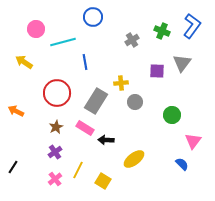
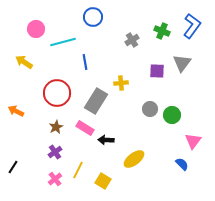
gray circle: moved 15 px right, 7 px down
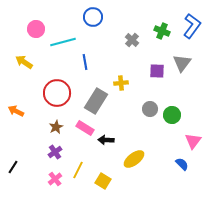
gray cross: rotated 16 degrees counterclockwise
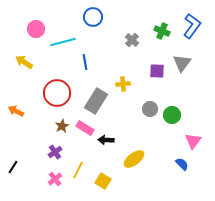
yellow cross: moved 2 px right, 1 px down
brown star: moved 6 px right, 1 px up
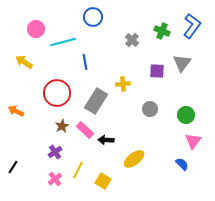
green circle: moved 14 px right
pink rectangle: moved 2 px down; rotated 12 degrees clockwise
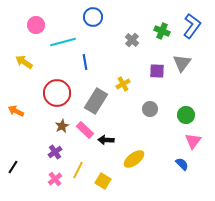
pink circle: moved 4 px up
yellow cross: rotated 24 degrees counterclockwise
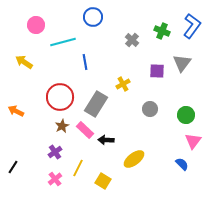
red circle: moved 3 px right, 4 px down
gray rectangle: moved 3 px down
yellow line: moved 2 px up
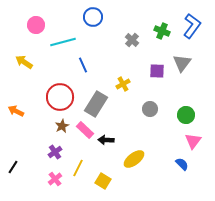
blue line: moved 2 px left, 3 px down; rotated 14 degrees counterclockwise
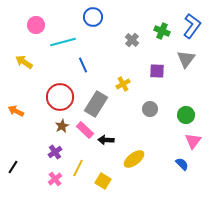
gray triangle: moved 4 px right, 4 px up
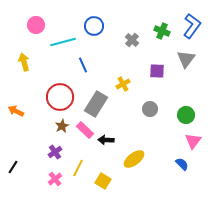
blue circle: moved 1 px right, 9 px down
yellow arrow: rotated 42 degrees clockwise
